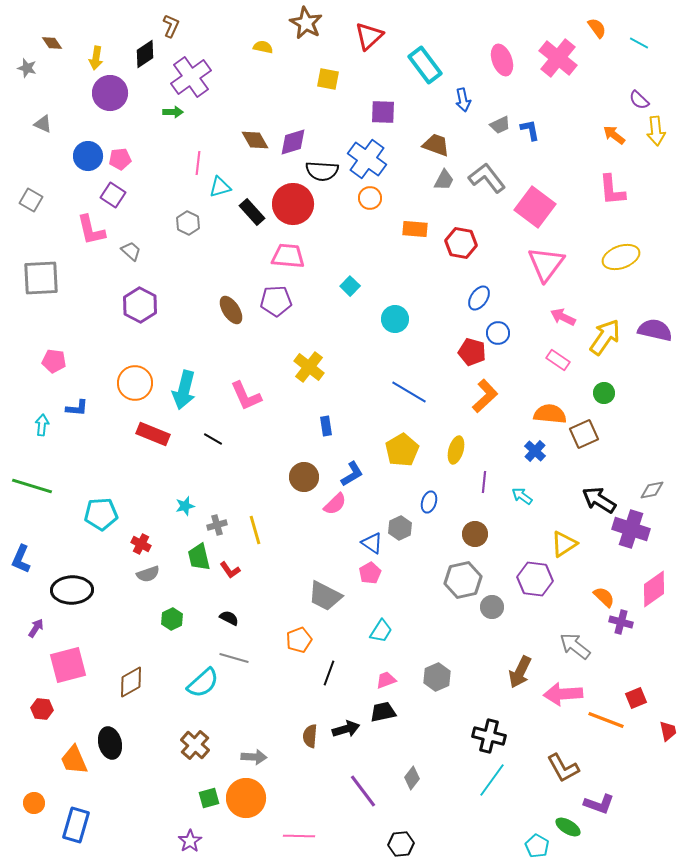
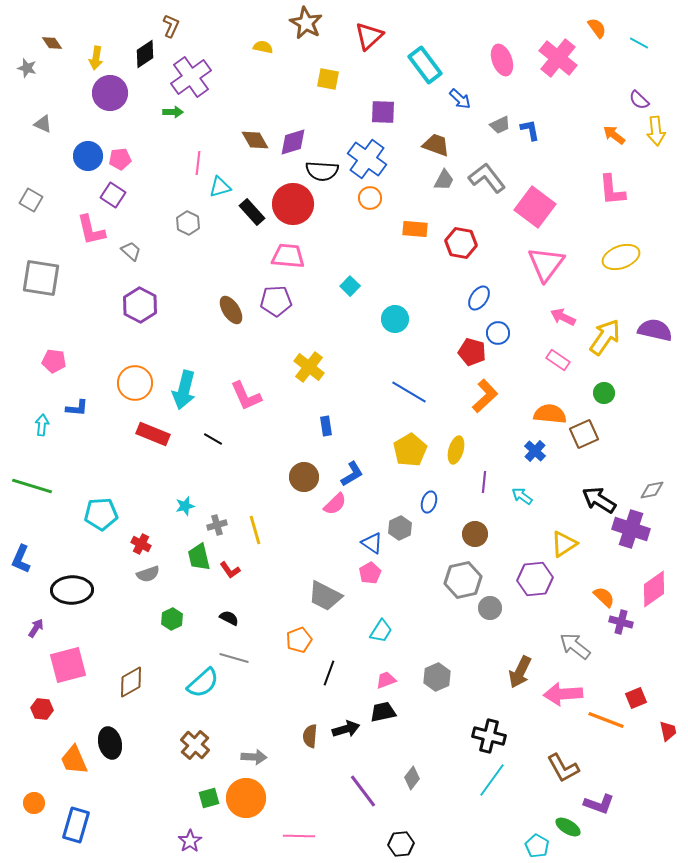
blue arrow at (463, 100): moved 3 px left, 1 px up; rotated 35 degrees counterclockwise
gray square at (41, 278): rotated 12 degrees clockwise
yellow pentagon at (402, 450): moved 8 px right
purple hexagon at (535, 579): rotated 12 degrees counterclockwise
gray circle at (492, 607): moved 2 px left, 1 px down
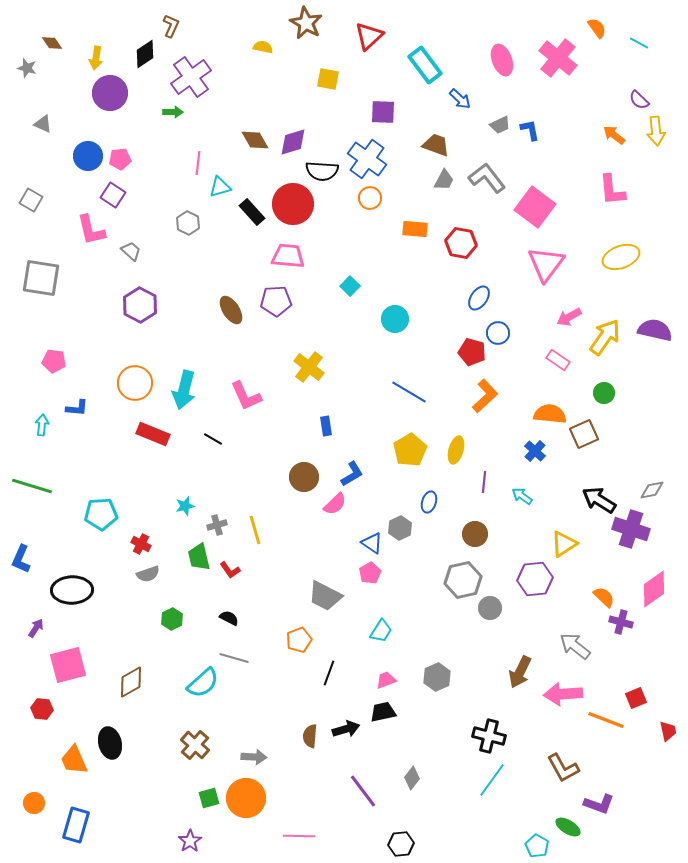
pink arrow at (563, 317): moved 6 px right; rotated 55 degrees counterclockwise
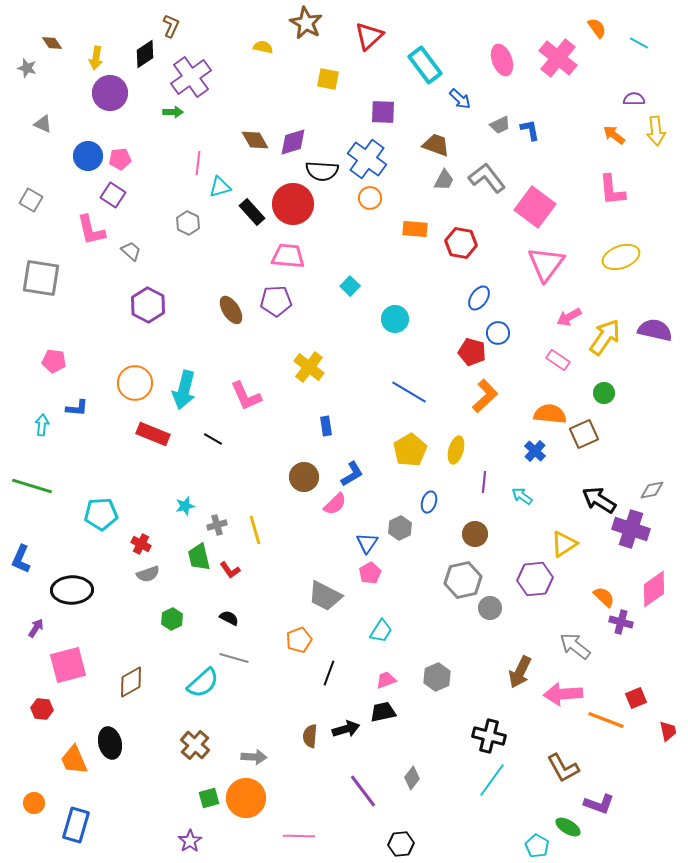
purple semicircle at (639, 100): moved 5 px left, 1 px up; rotated 135 degrees clockwise
purple hexagon at (140, 305): moved 8 px right
blue triangle at (372, 543): moved 5 px left; rotated 30 degrees clockwise
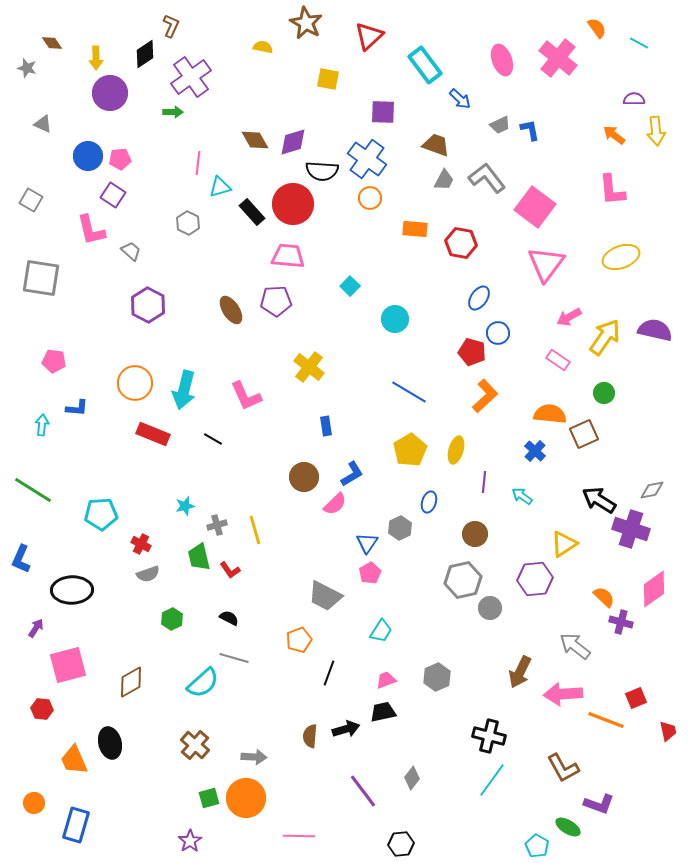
yellow arrow at (96, 58): rotated 10 degrees counterclockwise
green line at (32, 486): moved 1 px right, 4 px down; rotated 15 degrees clockwise
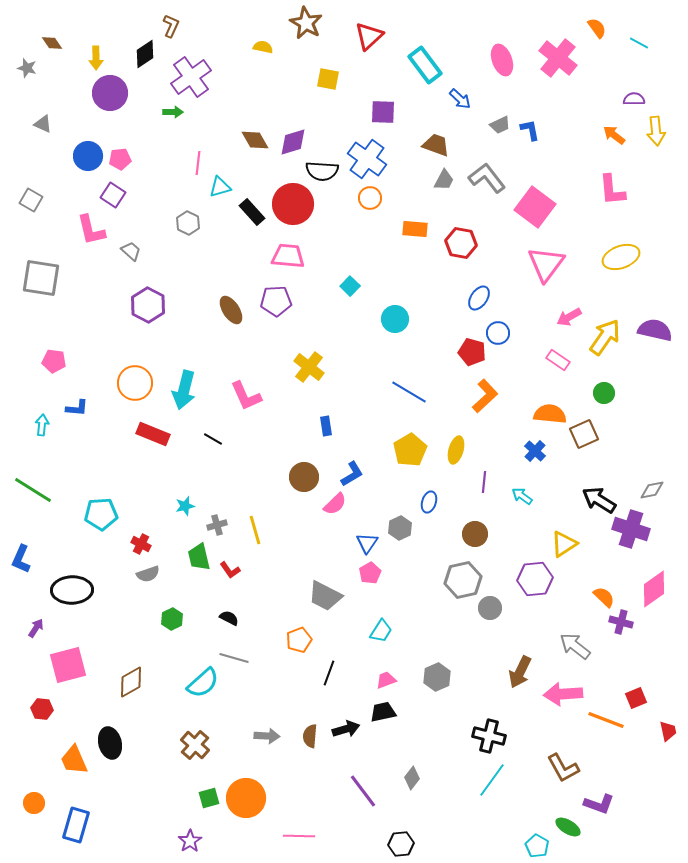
gray arrow at (254, 757): moved 13 px right, 21 px up
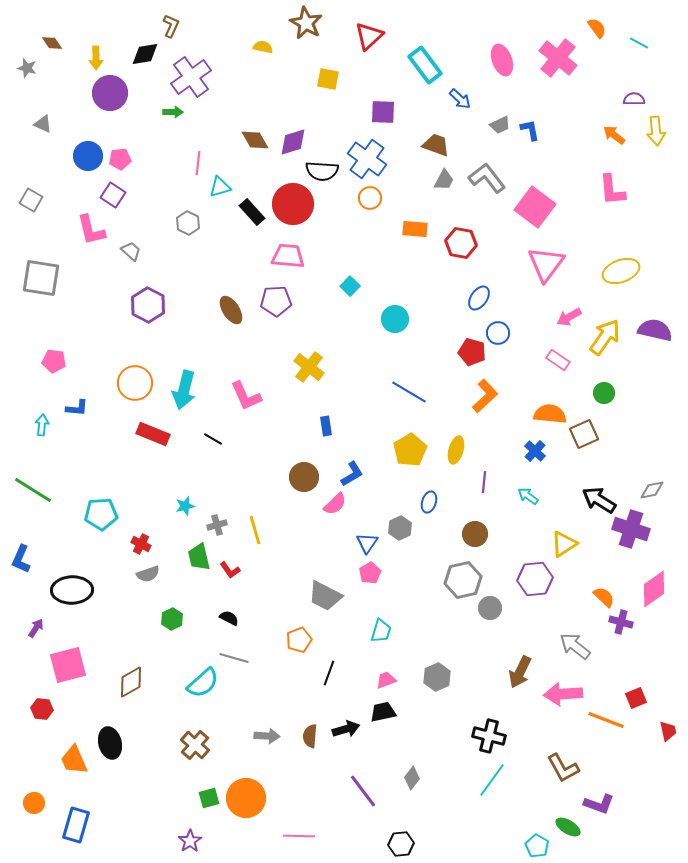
black diamond at (145, 54): rotated 24 degrees clockwise
yellow ellipse at (621, 257): moved 14 px down
cyan arrow at (522, 496): moved 6 px right
cyan trapezoid at (381, 631): rotated 15 degrees counterclockwise
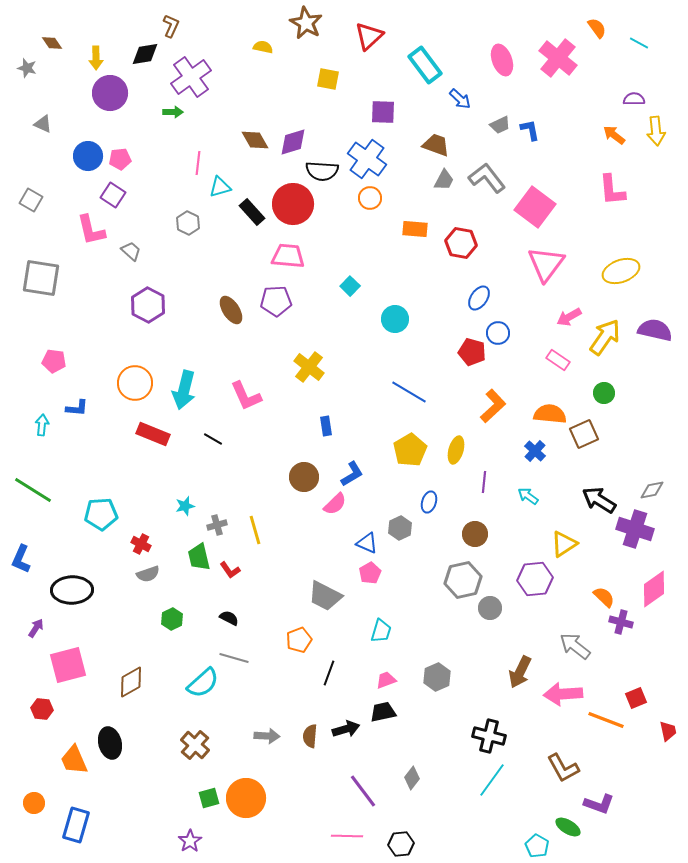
orange L-shape at (485, 396): moved 8 px right, 10 px down
purple cross at (631, 529): moved 4 px right
blue triangle at (367, 543): rotated 40 degrees counterclockwise
pink line at (299, 836): moved 48 px right
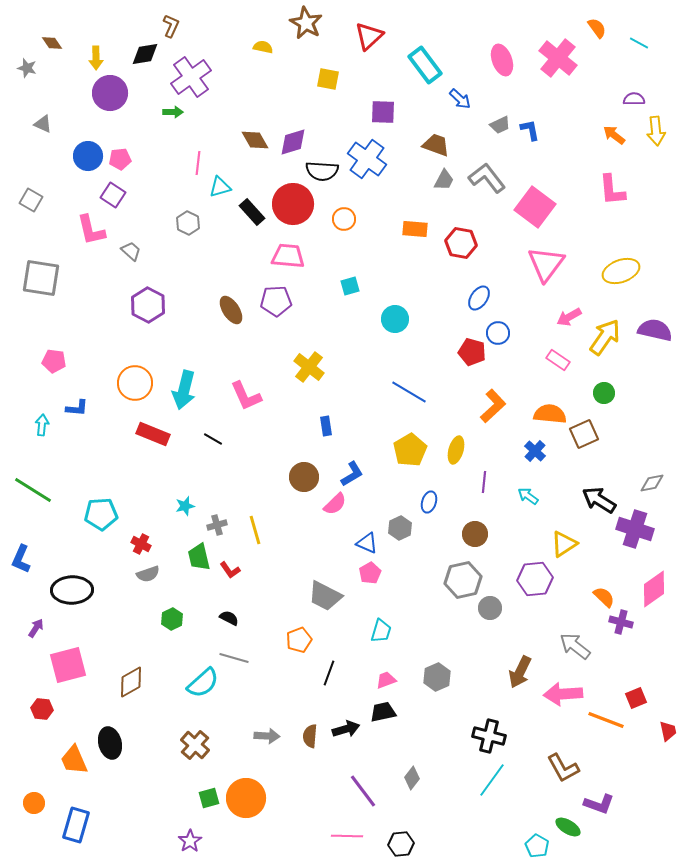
orange circle at (370, 198): moved 26 px left, 21 px down
cyan square at (350, 286): rotated 30 degrees clockwise
gray diamond at (652, 490): moved 7 px up
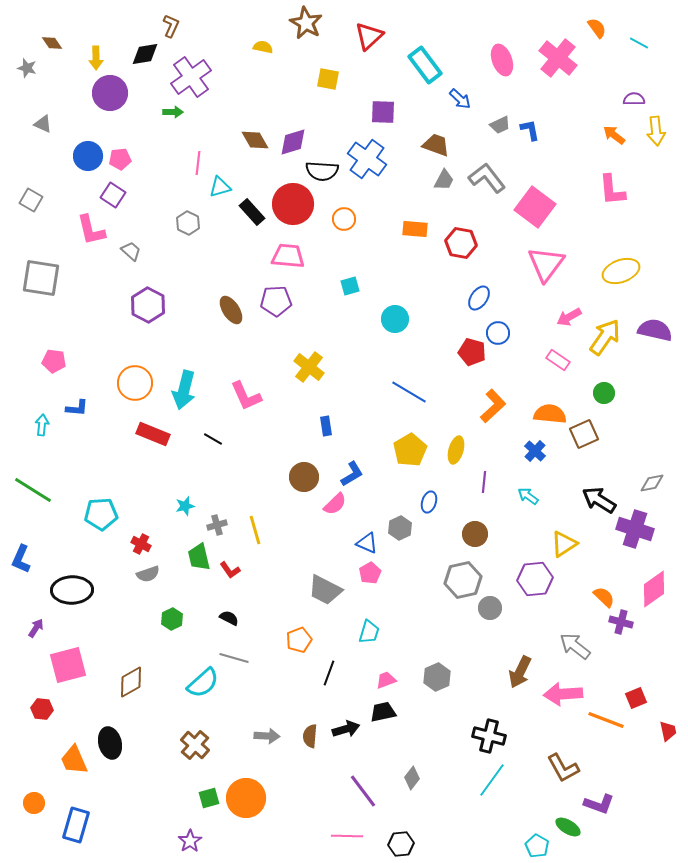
gray trapezoid at (325, 596): moved 6 px up
cyan trapezoid at (381, 631): moved 12 px left, 1 px down
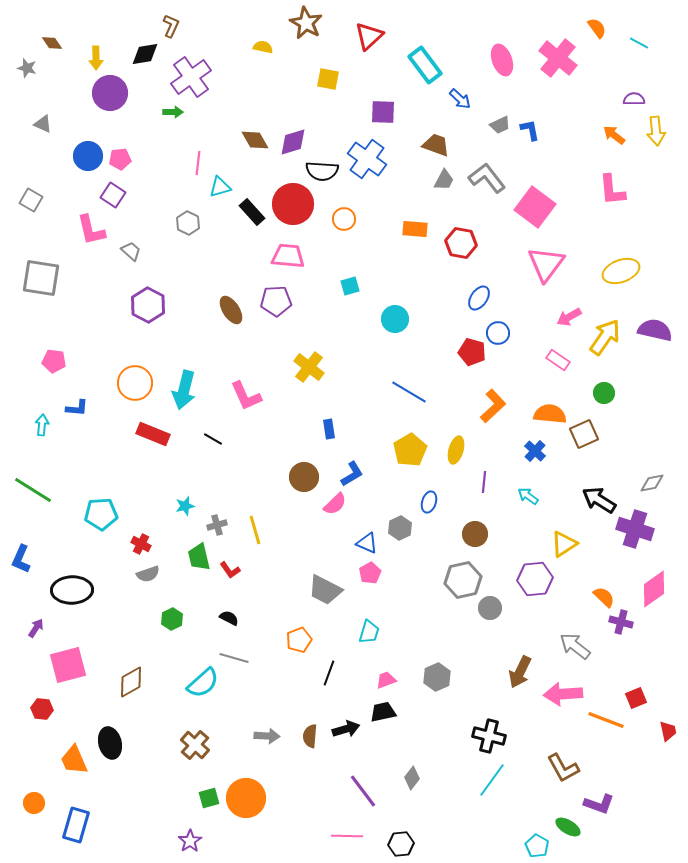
blue rectangle at (326, 426): moved 3 px right, 3 px down
